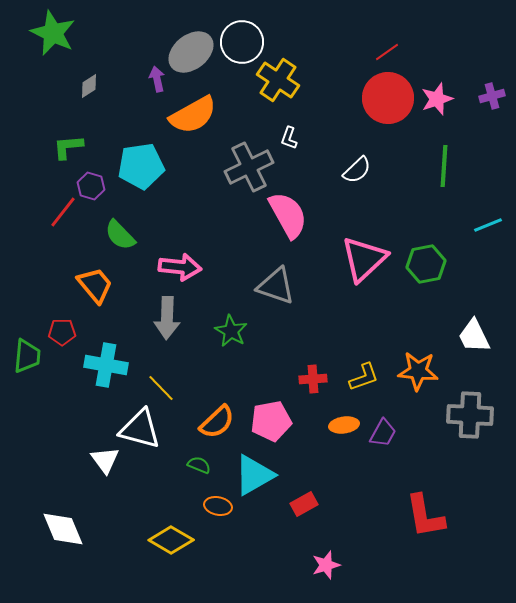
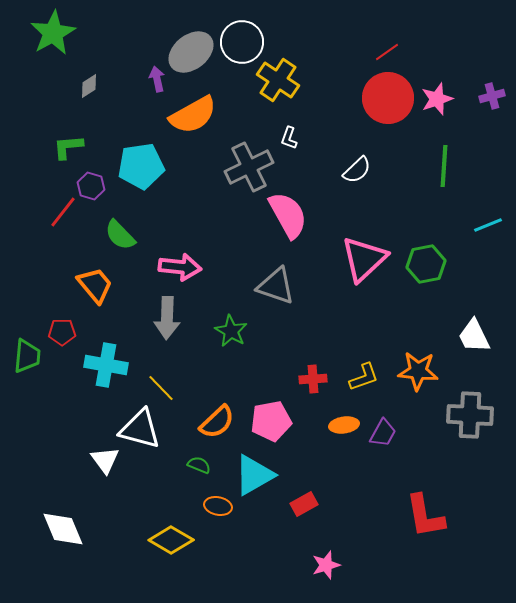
green star at (53, 33): rotated 18 degrees clockwise
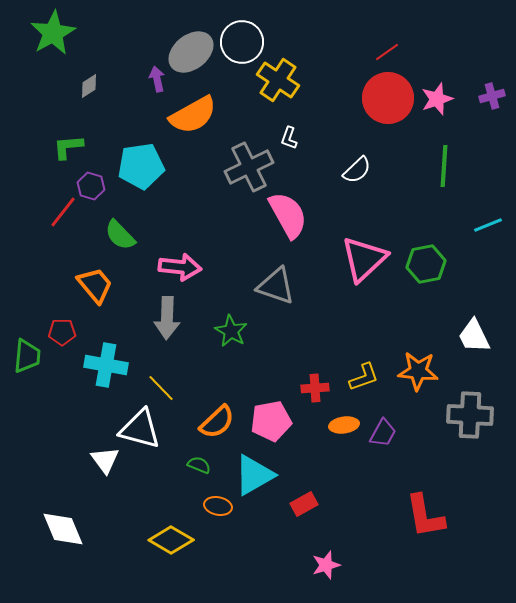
red cross at (313, 379): moved 2 px right, 9 px down
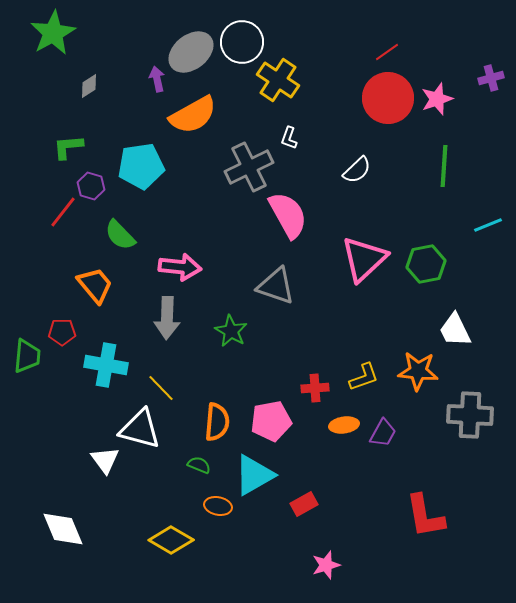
purple cross at (492, 96): moved 1 px left, 18 px up
white trapezoid at (474, 336): moved 19 px left, 6 px up
orange semicircle at (217, 422): rotated 42 degrees counterclockwise
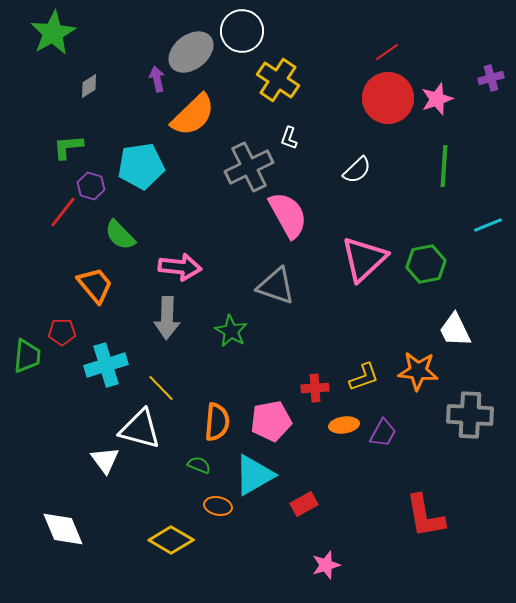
white circle at (242, 42): moved 11 px up
orange semicircle at (193, 115): rotated 15 degrees counterclockwise
cyan cross at (106, 365): rotated 27 degrees counterclockwise
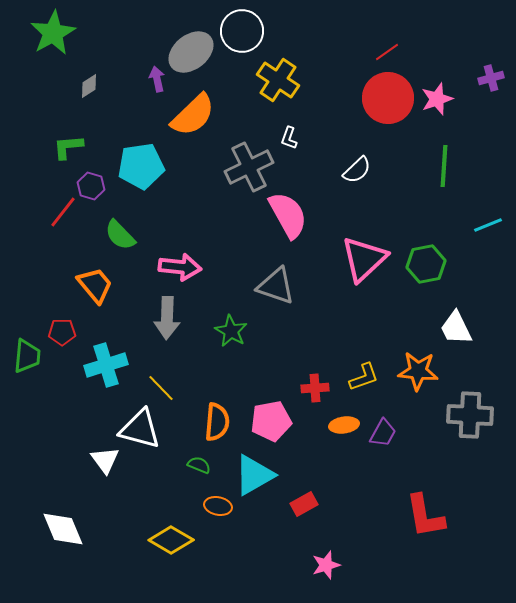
white trapezoid at (455, 330): moved 1 px right, 2 px up
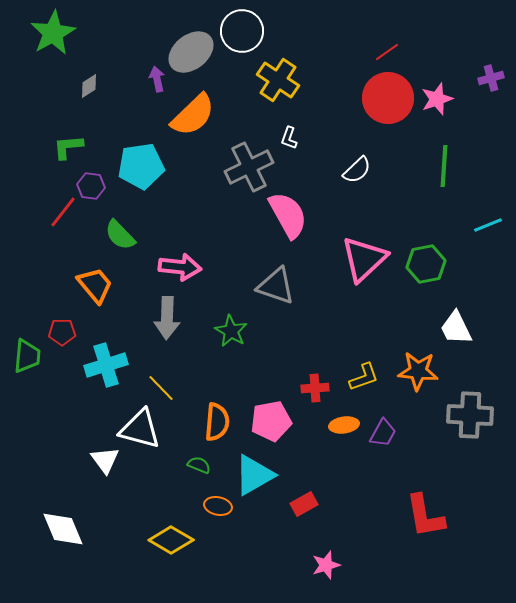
purple hexagon at (91, 186): rotated 8 degrees counterclockwise
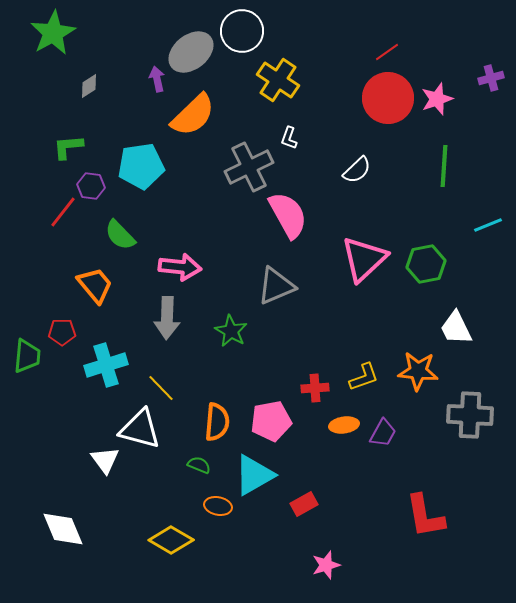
gray triangle at (276, 286): rotated 42 degrees counterclockwise
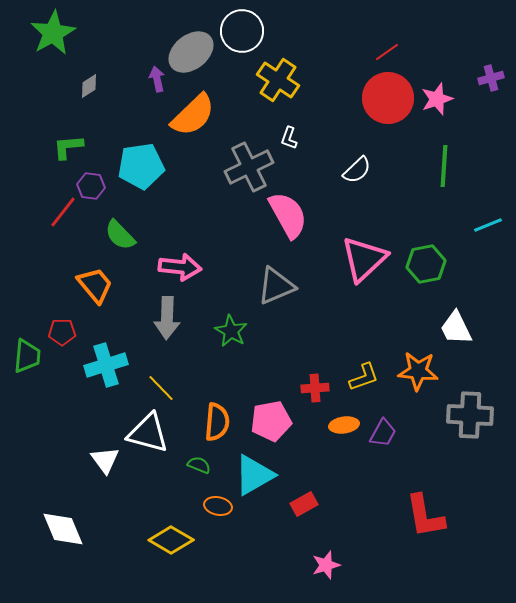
white triangle at (140, 429): moved 8 px right, 4 px down
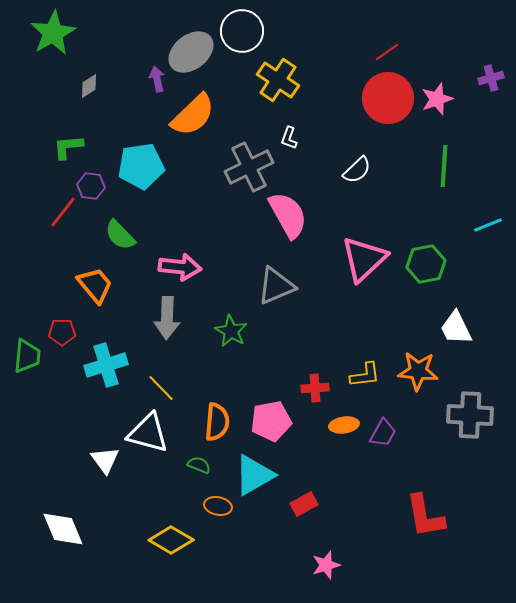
yellow L-shape at (364, 377): moved 1 px right, 2 px up; rotated 12 degrees clockwise
